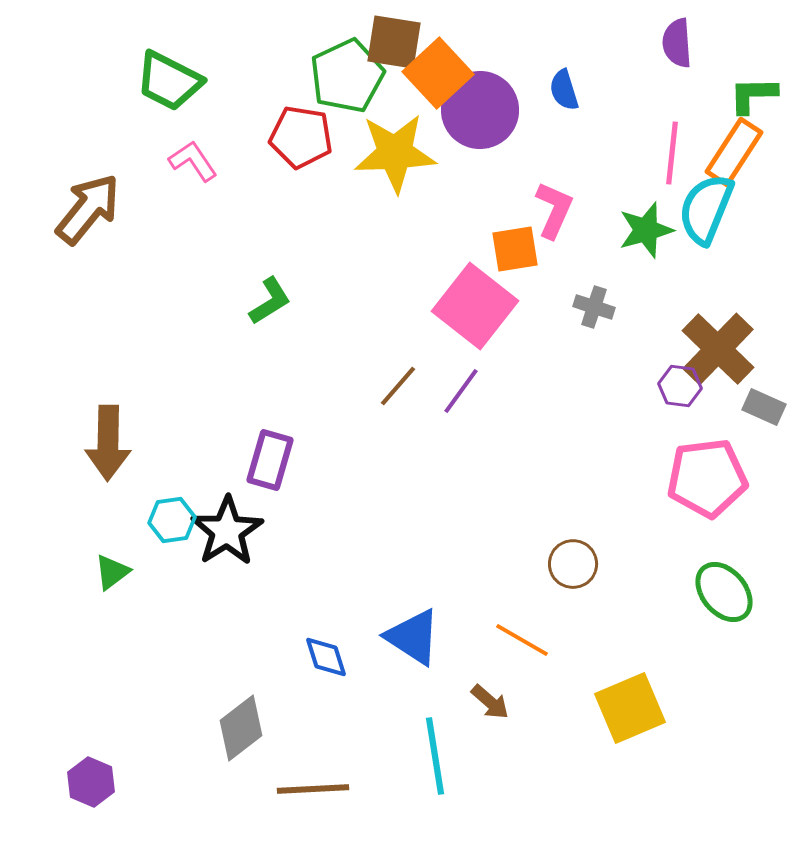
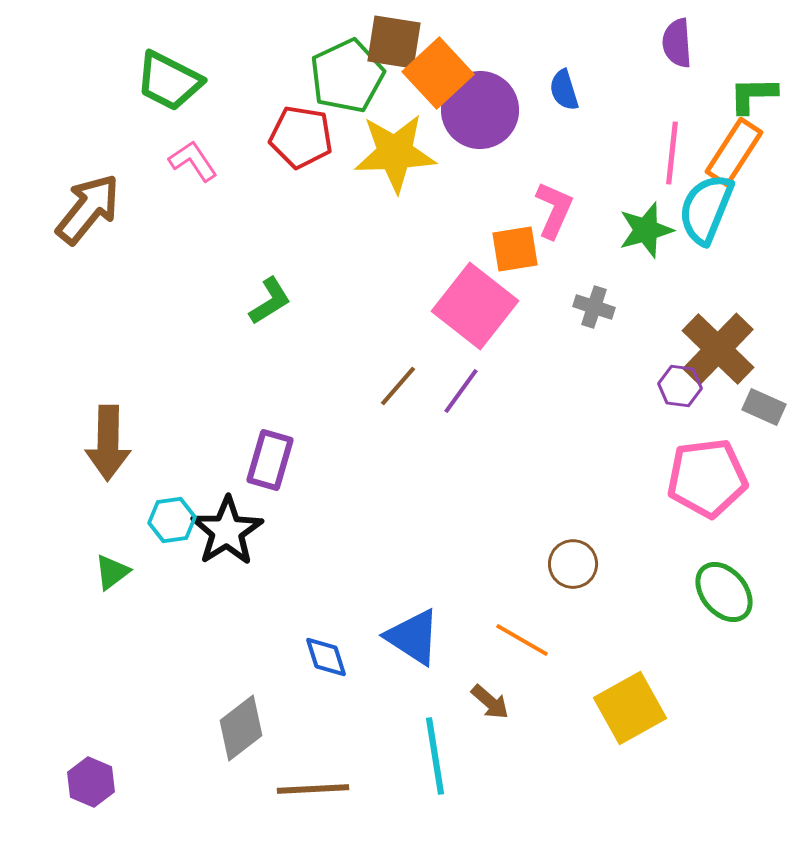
yellow square at (630, 708): rotated 6 degrees counterclockwise
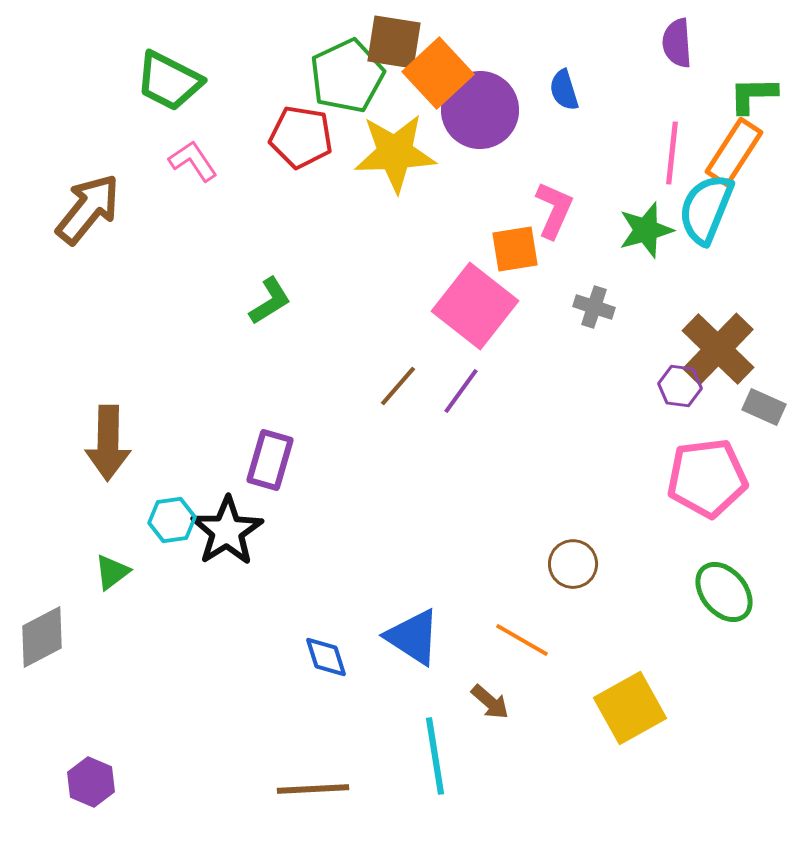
gray diamond at (241, 728): moved 199 px left, 91 px up; rotated 10 degrees clockwise
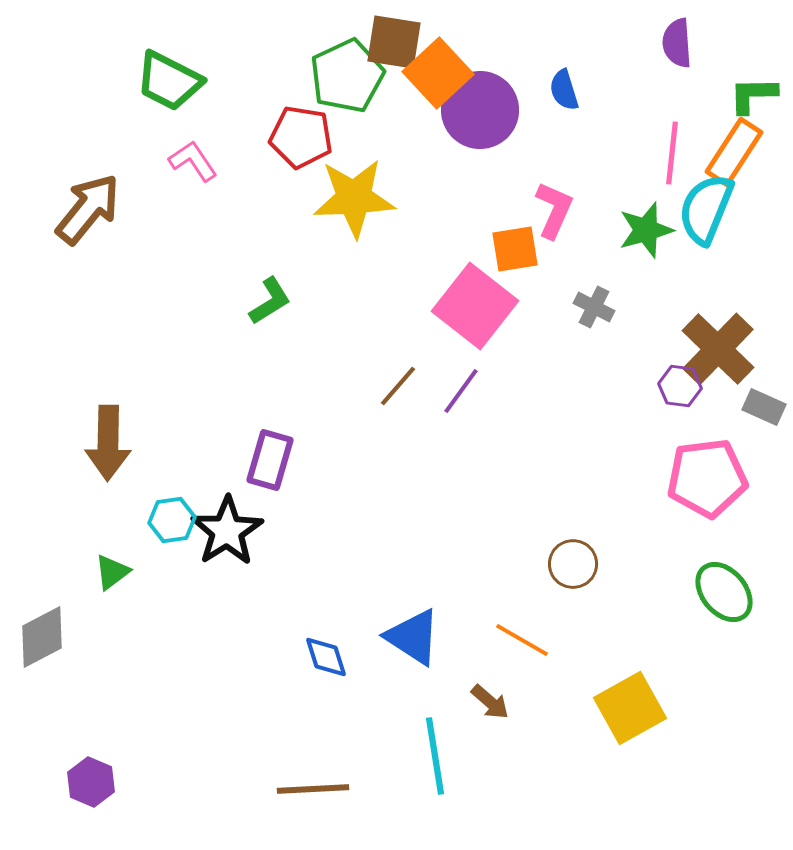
yellow star at (395, 153): moved 41 px left, 45 px down
gray cross at (594, 307): rotated 9 degrees clockwise
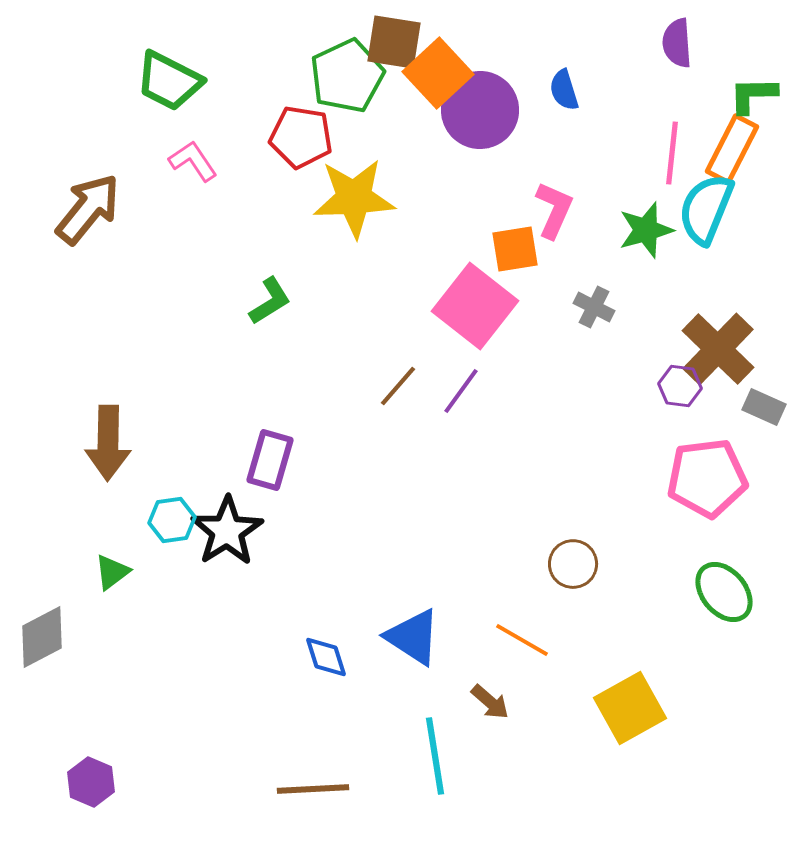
orange rectangle at (734, 152): moved 2 px left, 3 px up; rotated 6 degrees counterclockwise
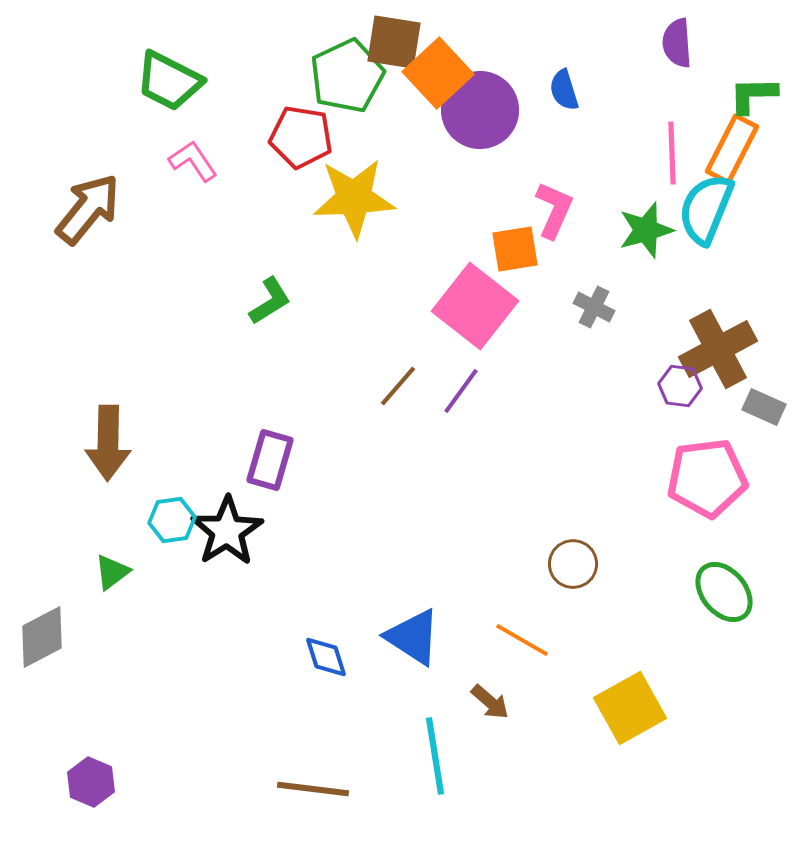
pink line at (672, 153): rotated 8 degrees counterclockwise
brown cross at (718, 349): rotated 18 degrees clockwise
brown line at (313, 789): rotated 10 degrees clockwise
